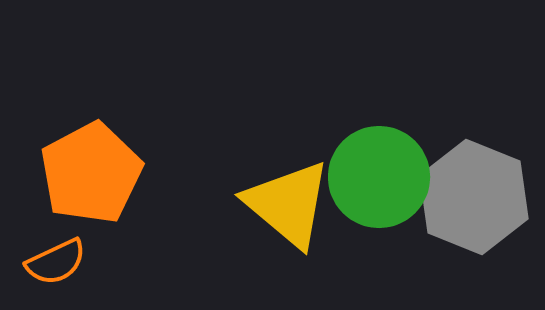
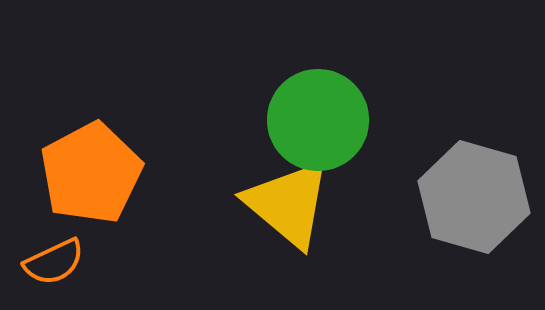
green circle: moved 61 px left, 57 px up
gray hexagon: rotated 6 degrees counterclockwise
orange semicircle: moved 2 px left
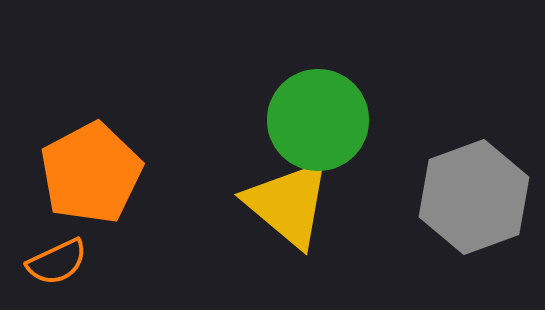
gray hexagon: rotated 24 degrees clockwise
orange semicircle: moved 3 px right
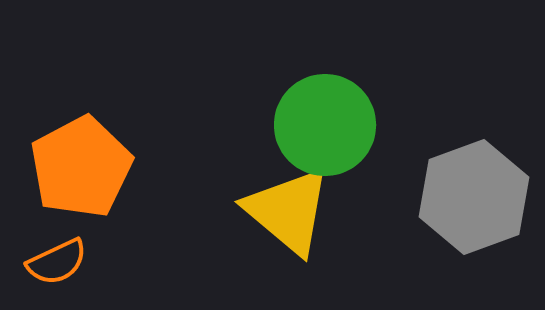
green circle: moved 7 px right, 5 px down
orange pentagon: moved 10 px left, 6 px up
yellow triangle: moved 7 px down
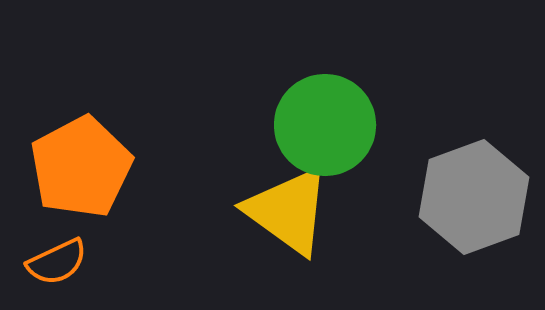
yellow triangle: rotated 4 degrees counterclockwise
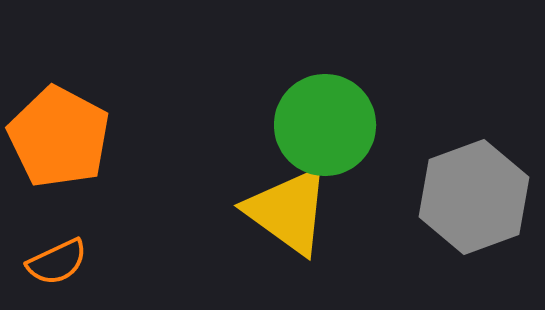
orange pentagon: moved 22 px left, 30 px up; rotated 16 degrees counterclockwise
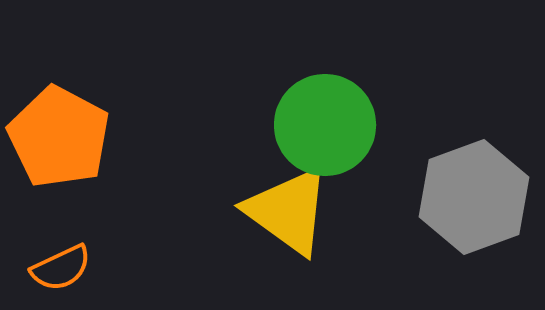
orange semicircle: moved 4 px right, 6 px down
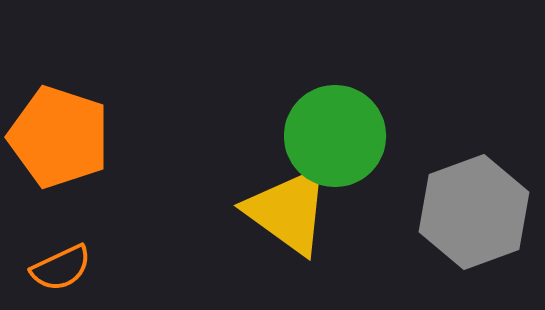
green circle: moved 10 px right, 11 px down
orange pentagon: rotated 10 degrees counterclockwise
gray hexagon: moved 15 px down
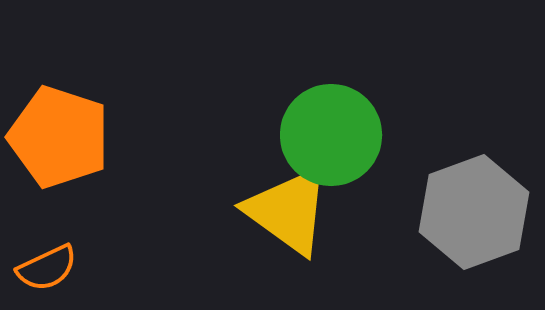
green circle: moved 4 px left, 1 px up
orange semicircle: moved 14 px left
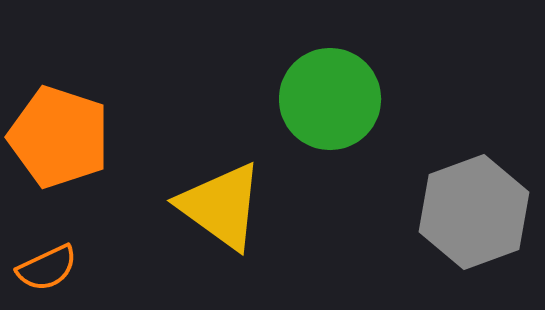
green circle: moved 1 px left, 36 px up
yellow triangle: moved 67 px left, 5 px up
